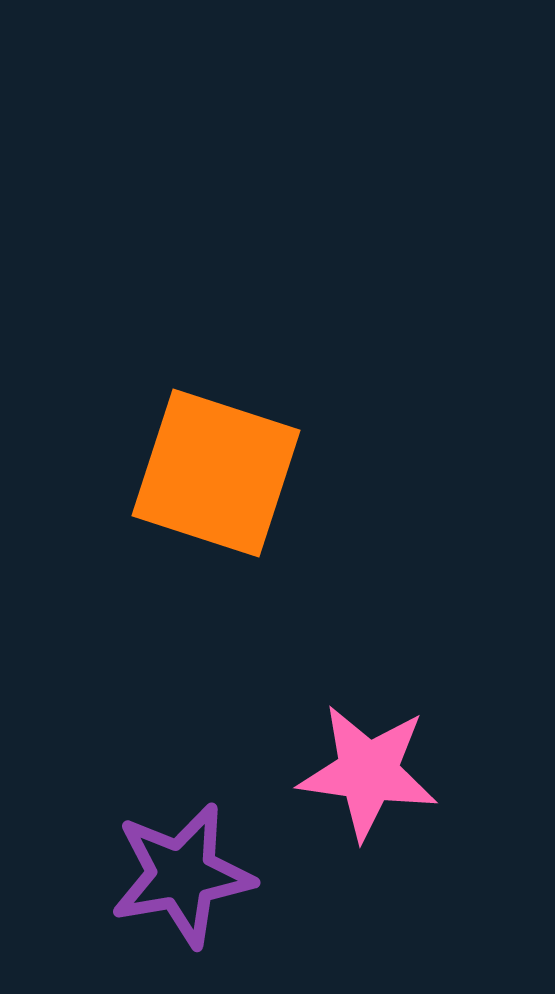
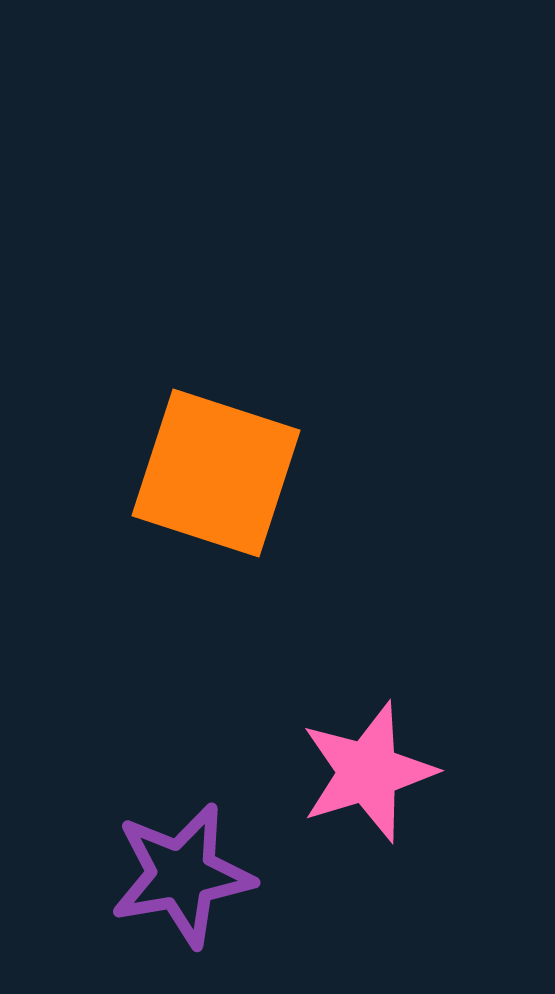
pink star: rotated 25 degrees counterclockwise
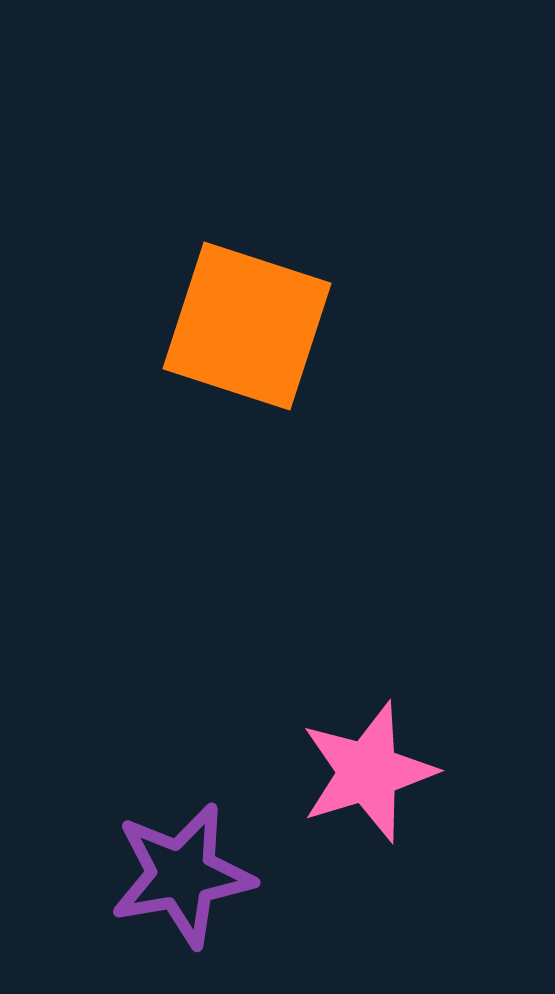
orange square: moved 31 px right, 147 px up
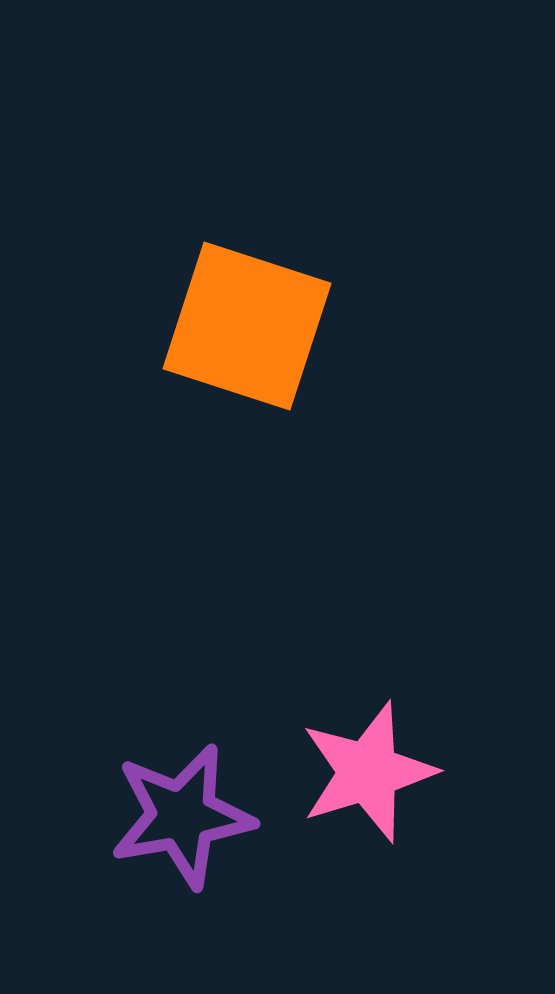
purple star: moved 59 px up
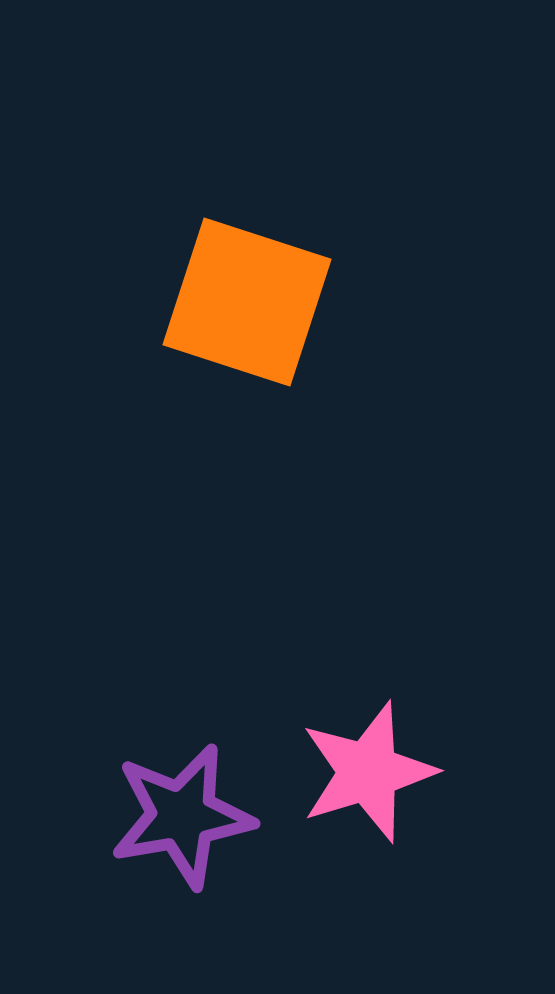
orange square: moved 24 px up
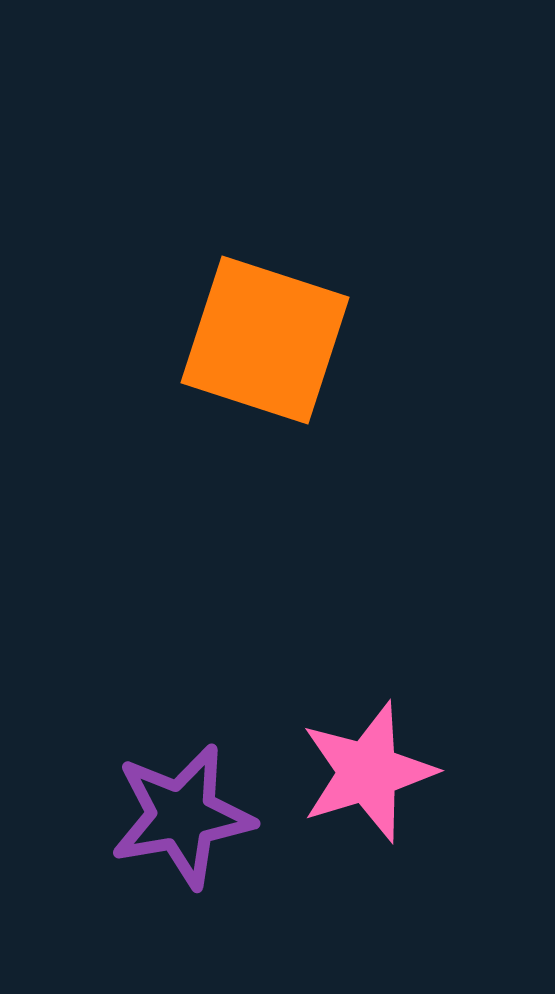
orange square: moved 18 px right, 38 px down
